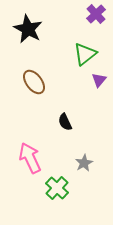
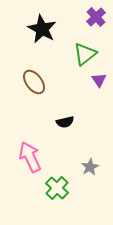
purple cross: moved 3 px down
black star: moved 14 px right
purple triangle: rotated 14 degrees counterclockwise
black semicircle: rotated 78 degrees counterclockwise
pink arrow: moved 1 px up
gray star: moved 6 px right, 4 px down
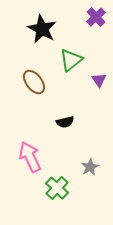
green triangle: moved 14 px left, 6 px down
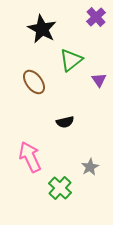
green cross: moved 3 px right
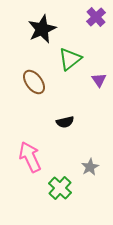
black star: rotated 20 degrees clockwise
green triangle: moved 1 px left, 1 px up
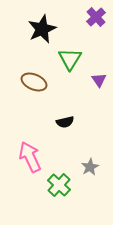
green triangle: rotated 20 degrees counterclockwise
brown ellipse: rotated 30 degrees counterclockwise
green cross: moved 1 px left, 3 px up
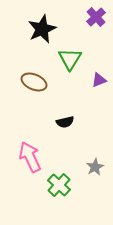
purple triangle: rotated 42 degrees clockwise
gray star: moved 5 px right
